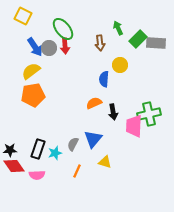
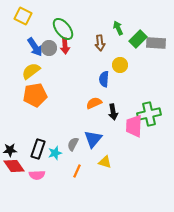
orange pentagon: moved 2 px right
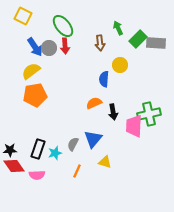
green ellipse: moved 3 px up
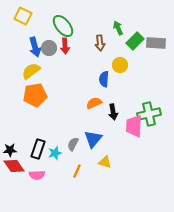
green rectangle: moved 3 px left, 2 px down
blue arrow: rotated 18 degrees clockwise
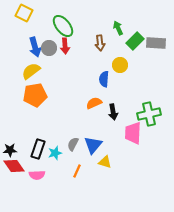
yellow square: moved 1 px right, 3 px up
pink trapezoid: moved 1 px left, 7 px down
blue triangle: moved 6 px down
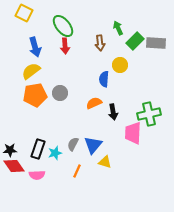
gray circle: moved 11 px right, 45 px down
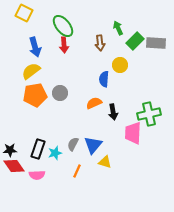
red arrow: moved 1 px left, 1 px up
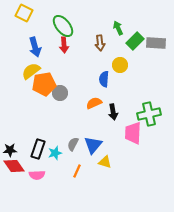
orange pentagon: moved 9 px right, 11 px up
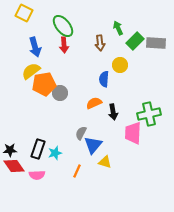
gray semicircle: moved 8 px right, 11 px up
